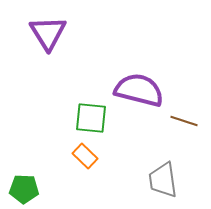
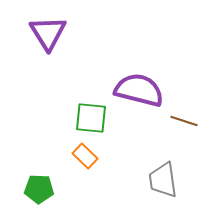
green pentagon: moved 15 px right
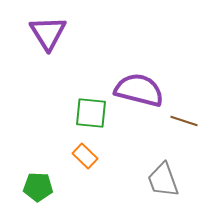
green square: moved 5 px up
gray trapezoid: rotated 12 degrees counterclockwise
green pentagon: moved 1 px left, 2 px up
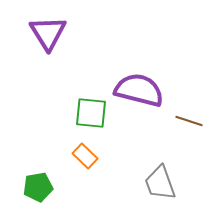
brown line: moved 5 px right
gray trapezoid: moved 3 px left, 3 px down
green pentagon: rotated 12 degrees counterclockwise
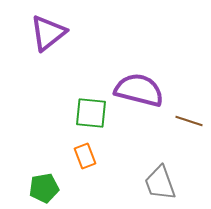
purple triangle: rotated 24 degrees clockwise
orange rectangle: rotated 25 degrees clockwise
green pentagon: moved 6 px right, 1 px down
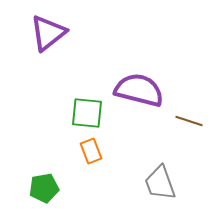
green square: moved 4 px left
orange rectangle: moved 6 px right, 5 px up
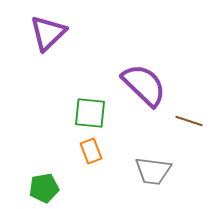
purple triangle: rotated 6 degrees counterclockwise
purple semicircle: moved 5 px right, 5 px up; rotated 30 degrees clockwise
green square: moved 3 px right
gray trapezoid: moved 7 px left, 12 px up; rotated 63 degrees counterclockwise
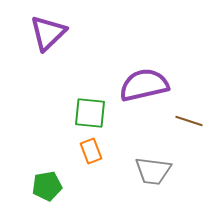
purple semicircle: rotated 57 degrees counterclockwise
green pentagon: moved 3 px right, 2 px up
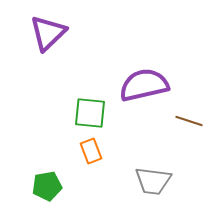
gray trapezoid: moved 10 px down
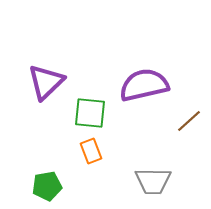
purple triangle: moved 2 px left, 49 px down
brown line: rotated 60 degrees counterclockwise
gray trapezoid: rotated 6 degrees counterclockwise
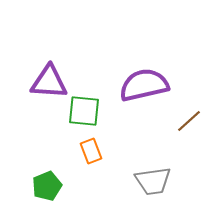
purple triangle: moved 3 px right; rotated 48 degrees clockwise
green square: moved 6 px left, 2 px up
gray trapezoid: rotated 9 degrees counterclockwise
green pentagon: rotated 12 degrees counterclockwise
